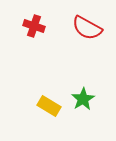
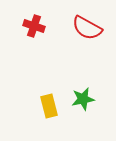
green star: rotated 20 degrees clockwise
yellow rectangle: rotated 45 degrees clockwise
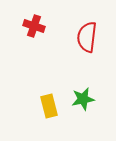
red semicircle: moved 9 px down; rotated 68 degrees clockwise
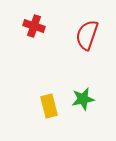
red semicircle: moved 2 px up; rotated 12 degrees clockwise
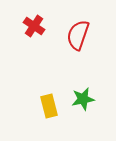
red cross: rotated 15 degrees clockwise
red semicircle: moved 9 px left
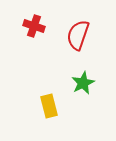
red cross: rotated 15 degrees counterclockwise
green star: moved 16 px up; rotated 15 degrees counterclockwise
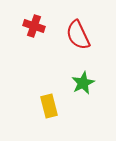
red semicircle: rotated 44 degrees counterclockwise
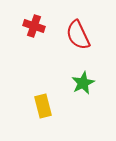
yellow rectangle: moved 6 px left
